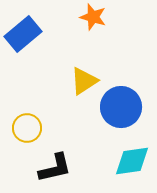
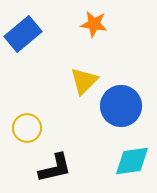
orange star: moved 1 px right, 7 px down; rotated 8 degrees counterclockwise
yellow triangle: rotated 12 degrees counterclockwise
blue circle: moved 1 px up
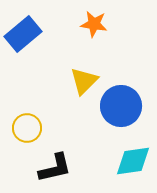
cyan diamond: moved 1 px right
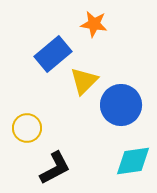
blue rectangle: moved 30 px right, 20 px down
blue circle: moved 1 px up
black L-shape: rotated 15 degrees counterclockwise
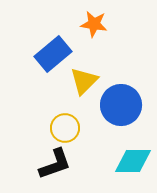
yellow circle: moved 38 px right
cyan diamond: rotated 9 degrees clockwise
black L-shape: moved 4 px up; rotated 9 degrees clockwise
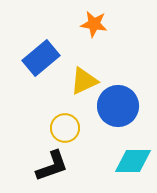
blue rectangle: moved 12 px left, 4 px down
yellow triangle: rotated 20 degrees clockwise
blue circle: moved 3 px left, 1 px down
black L-shape: moved 3 px left, 2 px down
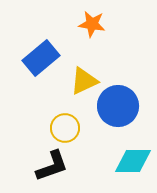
orange star: moved 2 px left
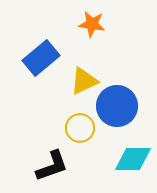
blue circle: moved 1 px left
yellow circle: moved 15 px right
cyan diamond: moved 2 px up
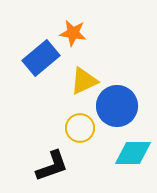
orange star: moved 19 px left, 9 px down
cyan diamond: moved 6 px up
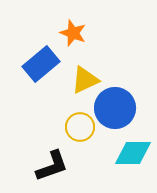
orange star: rotated 12 degrees clockwise
blue rectangle: moved 6 px down
yellow triangle: moved 1 px right, 1 px up
blue circle: moved 2 px left, 2 px down
yellow circle: moved 1 px up
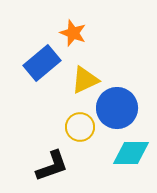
blue rectangle: moved 1 px right, 1 px up
blue circle: moved 2 px right
cyan diamond: moved 2 px left
